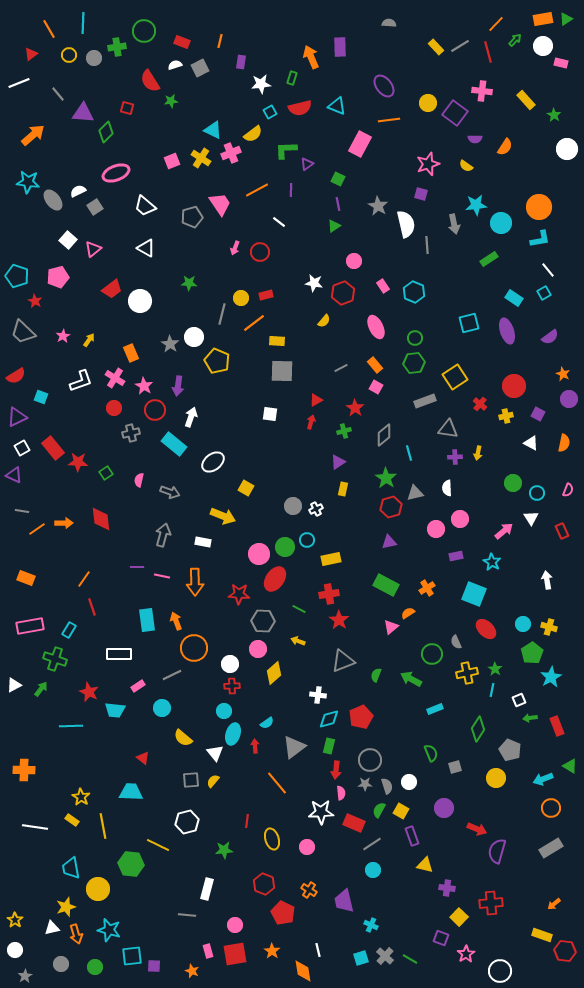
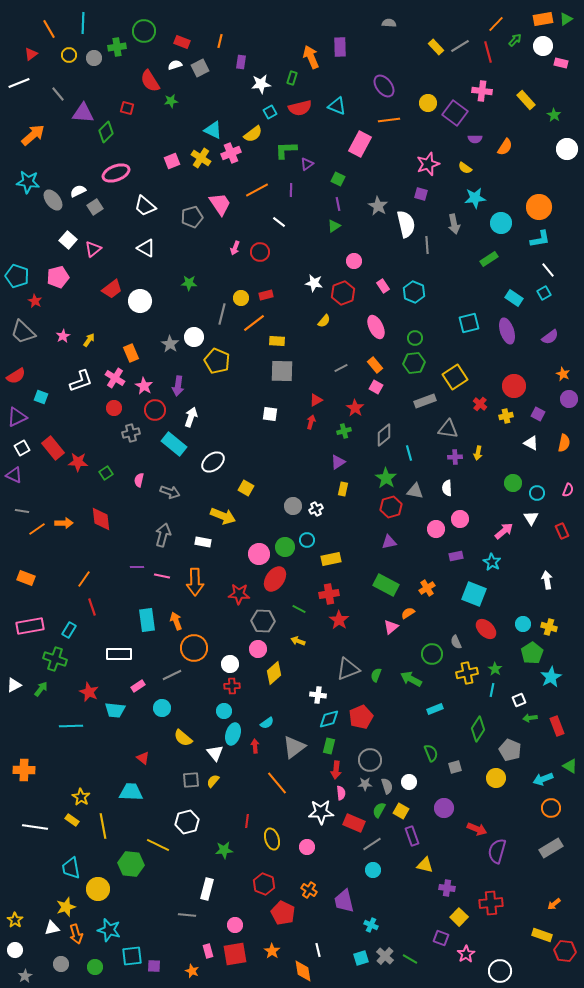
yellow semicircle at (466, 166): moved 1 px left, 2 px down
cyan star at (476, 205): moved 1 px left, 7 px up
gray triangle at (415, 493): moved 2 px up; rotated 24 degrees clockwise
gray triangle at (343, 661): moved 5 px right, 8 px down
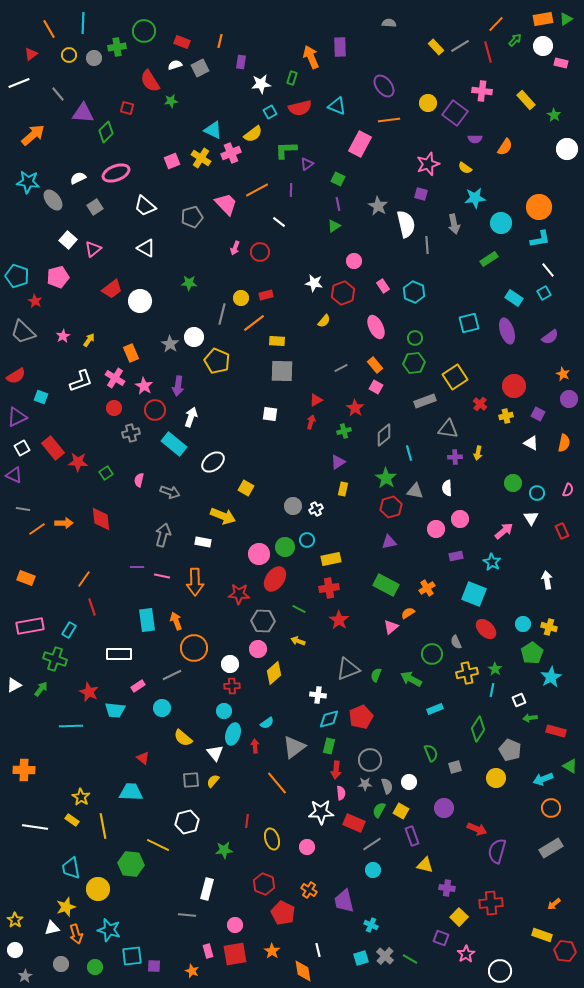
white semicircle at (78, 191): moved 13 px up
pink trapezoid at (220, 204): moved 6 px right; rotated 10 degrees counterclockwise
gray line at (22, 511): moved 1 px right, 2 px up
red cross at (329, 594): moved 6 px up
red rectangle at (557, 726): moved 1 px left, 5 px down; rotated 54 degrees counterclockwise
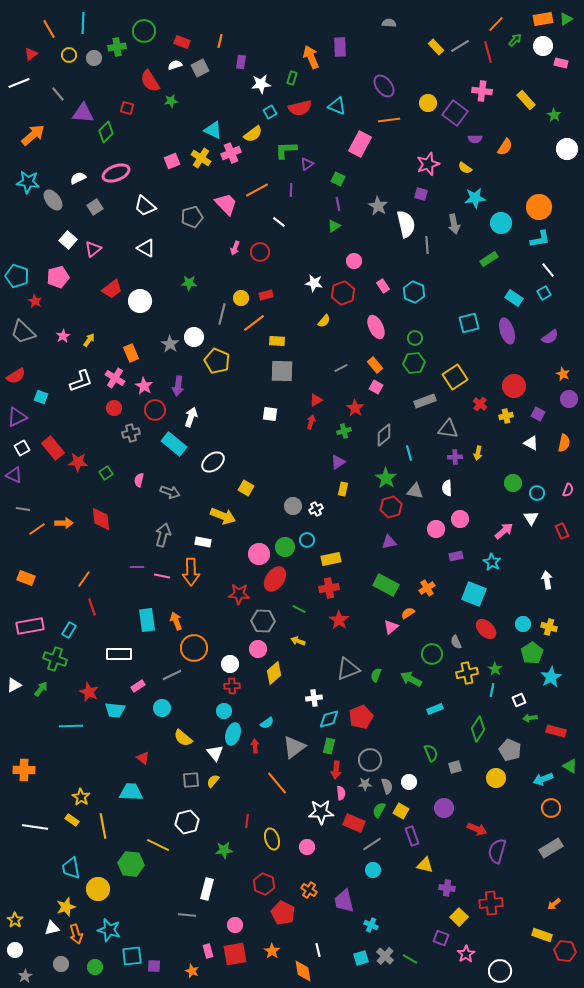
orange arrow at (195, 582): moved 4 px left, 10 px up
white cross at (318, 695): moved 4 px left, 3 px down; rotated 14 degrees counterclockwise
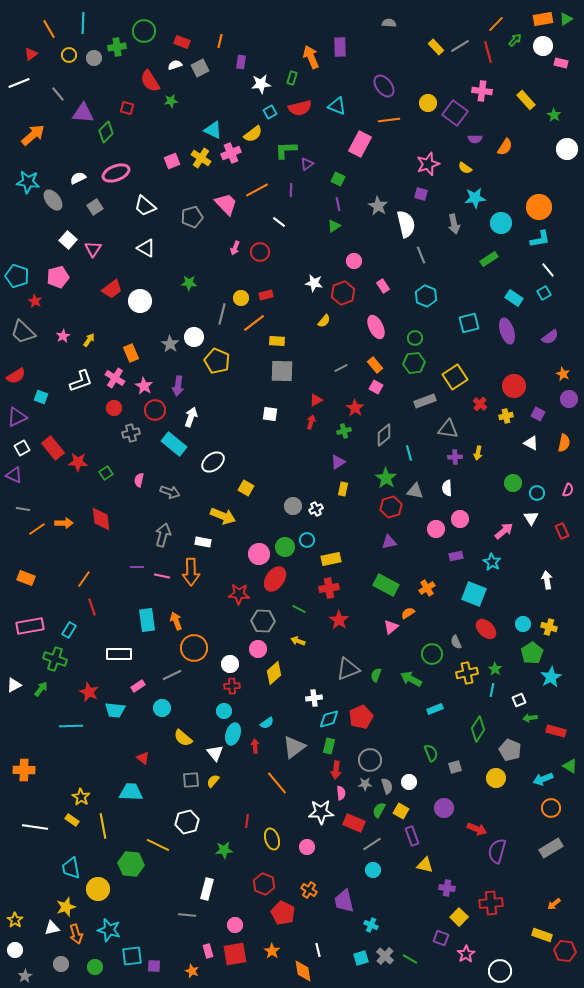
gray line at (427, 245): moved 6 px left, 10 px down; rotated 18 degrees counterclockwise
pink triangle at (93, 249): rotated 18 degrees counterclockwise
cyan hexagon at (414, 292): moved 12 px right, 4 px down
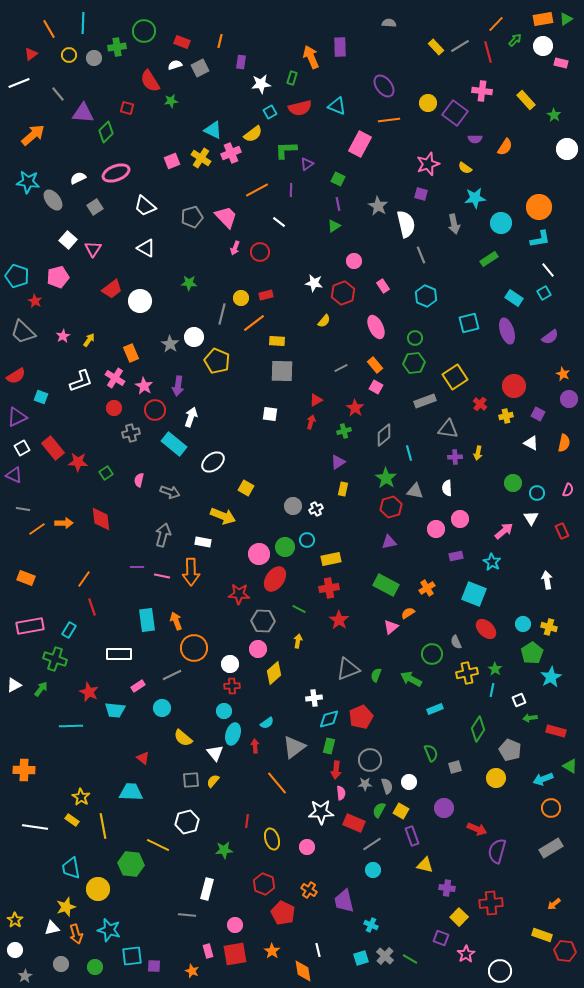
pink trapezoid at (226, 204): moved 13 px down
yellow arrow at (298, 641): rotated 80 degrees clockwise
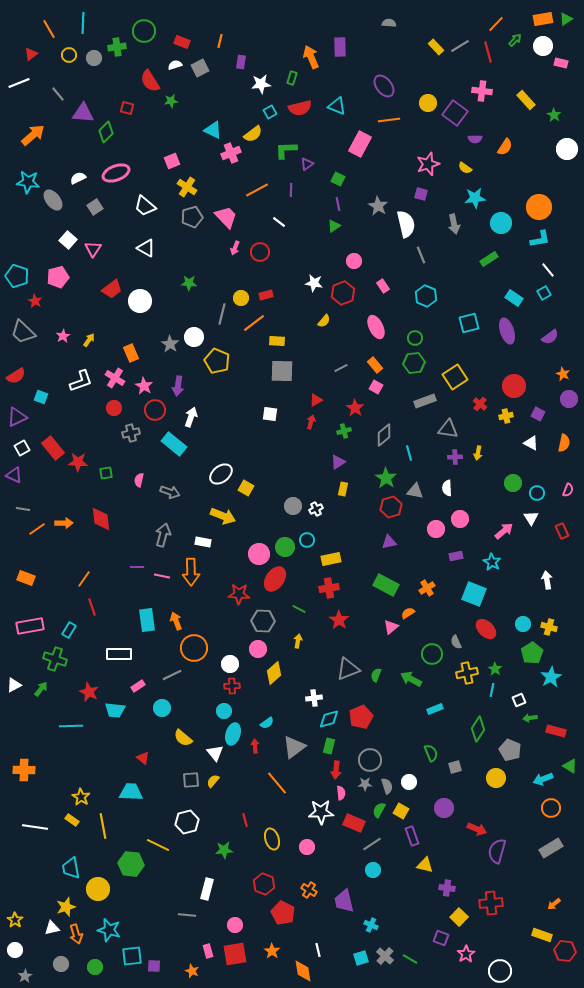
yellow cross at (201, 158): moved 14 px left, 29 px down
white ellipse at (213, 462): moved 8 px right, 12 px down
green square at (106, 473): rotated 24 degrees clockwise
red line at (247, 821): moved 2 px left, 1 px up; rotated 24 degrees counterclockwise
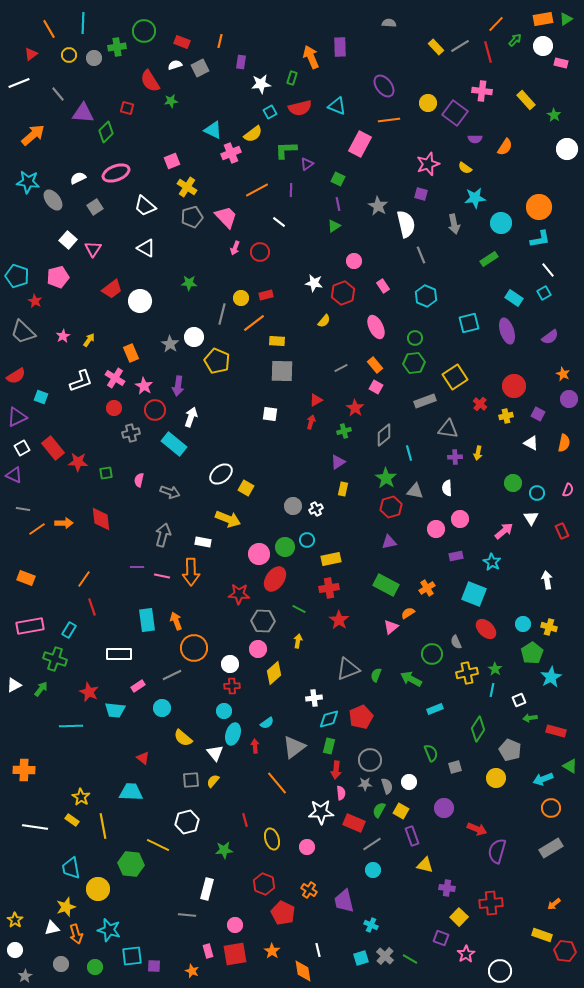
yellow arrow at (223, 516): moved 5 px right, 3 px down
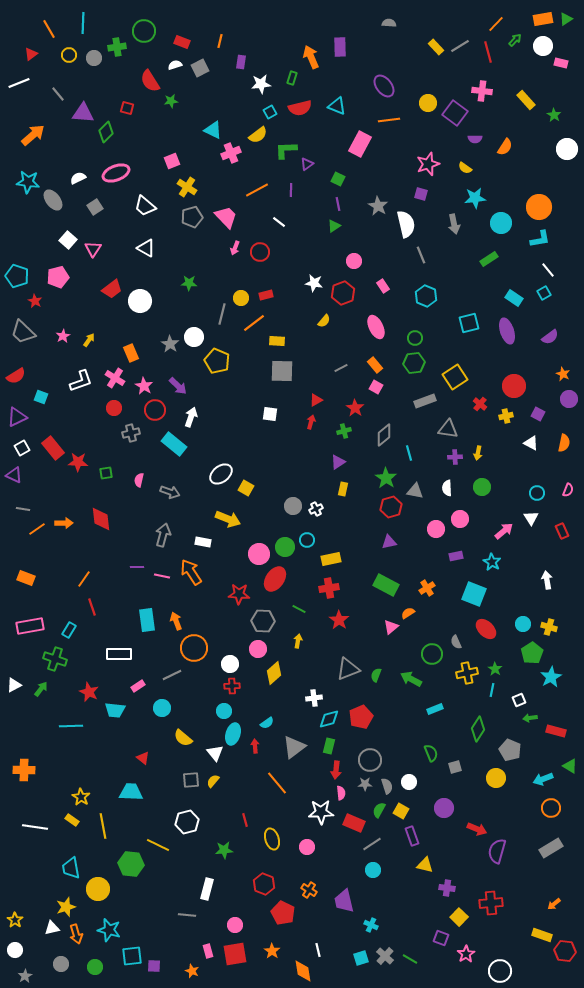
yellow semicircle at (253, 134): moved 5 px right, 1 px down
purple arrow at (178, 386): rotated 54 degrees counterclockwise
green circle at (513, 483): moved 31 px left, 4 px down
orange arrow at (191, 572): rotated 148 degrees clockwise
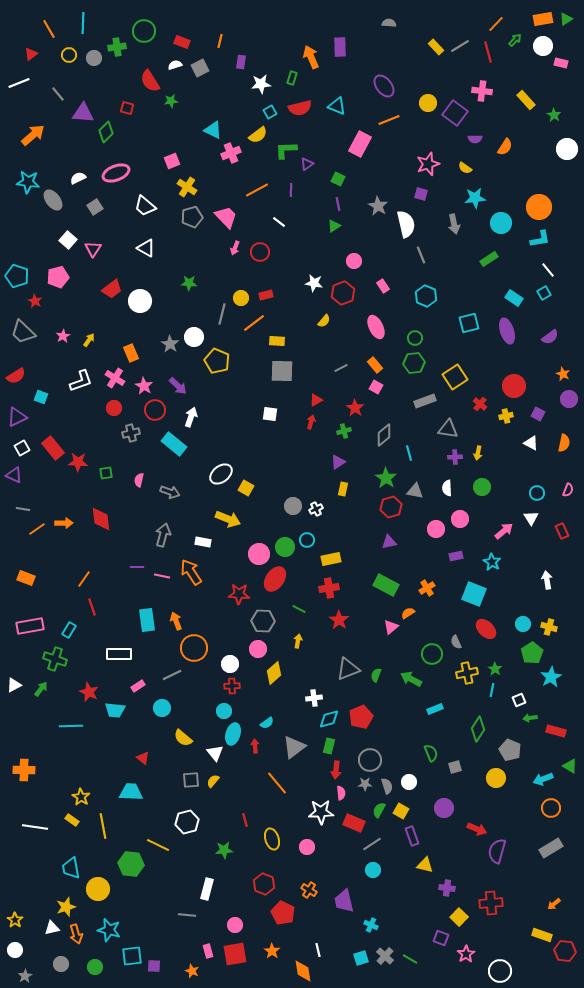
orange line at (389, 120): rotated 15 degrees counterclockwise
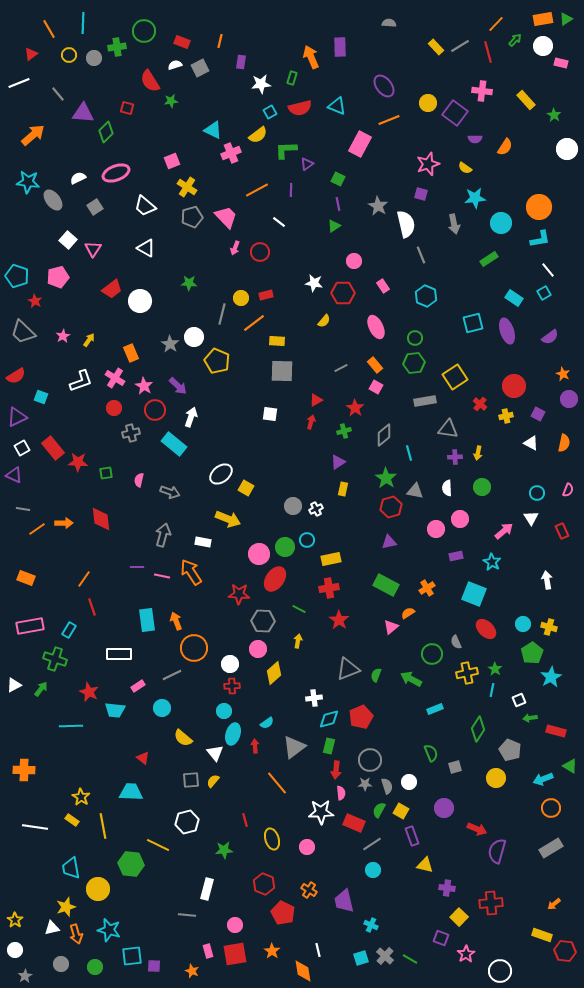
red hexagon at (343, 293): rotated 20 degrees clockwise
cyan square at (469, 323): moved 4 px right
gray rectangle at (425, 401): rotated 10 degrees clockwise
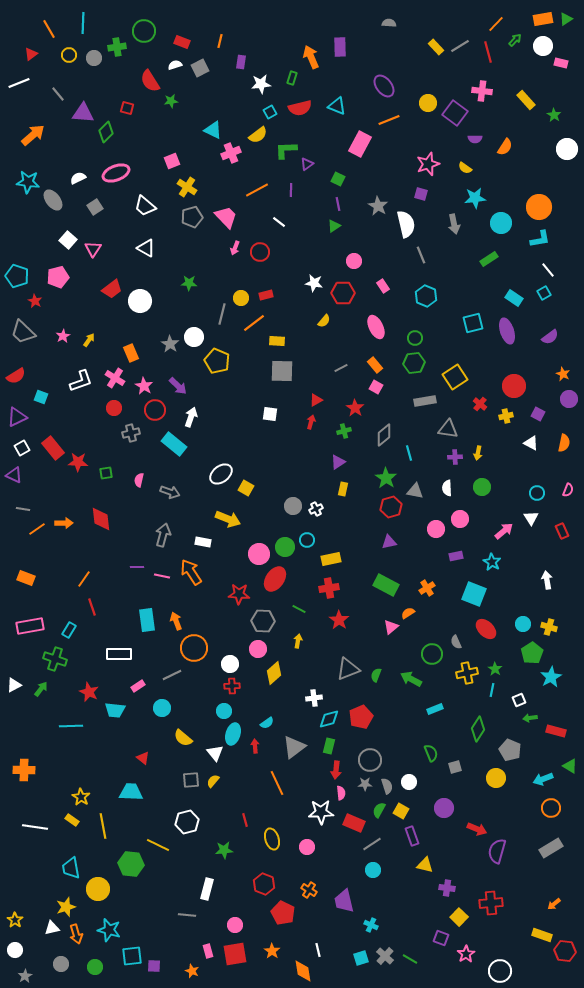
orange line at (277, 783): rotated 15 degrees clockwise
